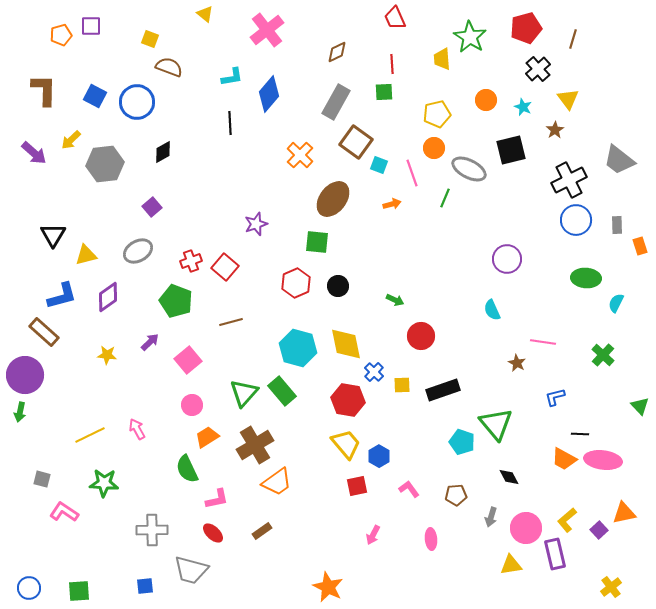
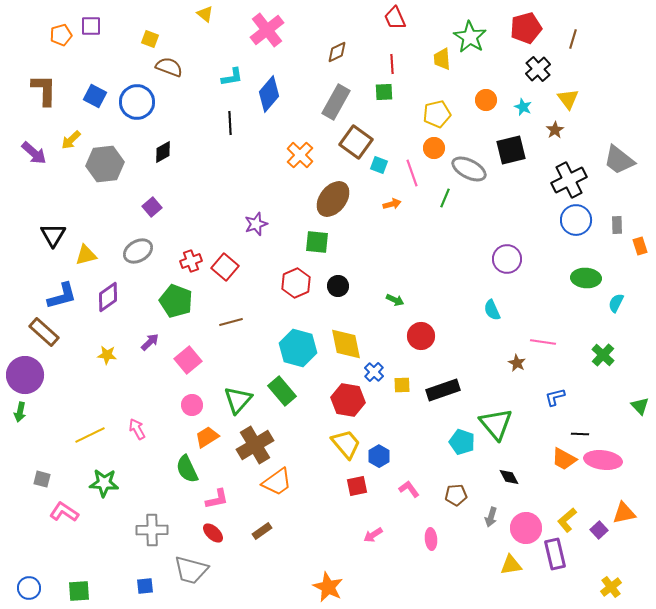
green triangle at (244, 393): moved 6 px left, 7 px down
pink arrow at (373, 535): rotated 30 degrees clockwise
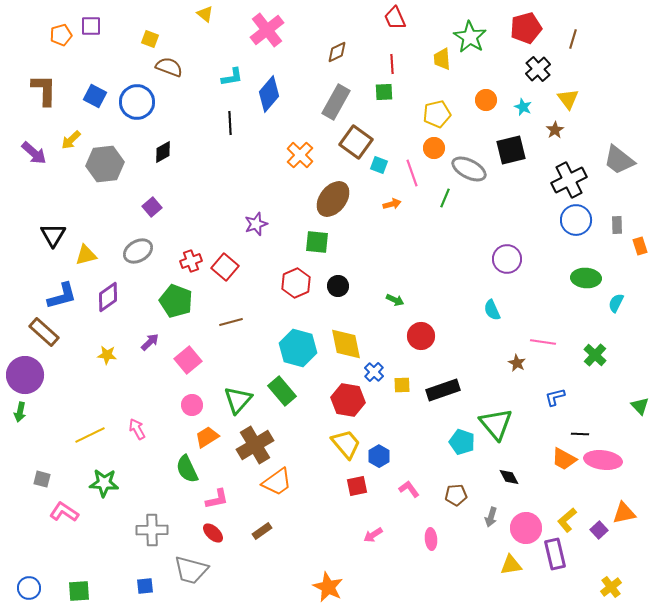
green cross at (603, 355): moved 8 px left
